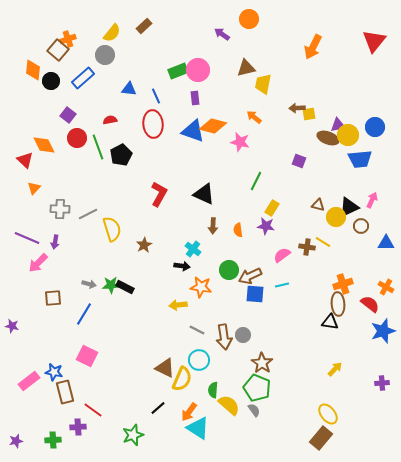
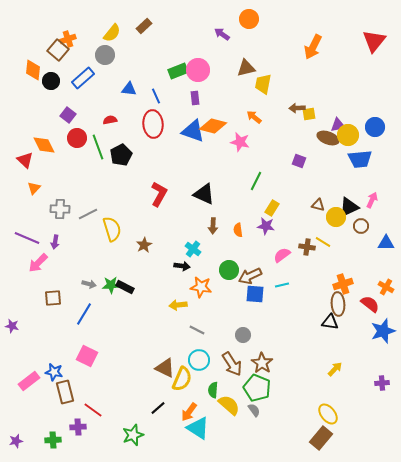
brown arrow at (224, 337): moved 8 px right, 27 px down; rotated 25 degrees counterclockwise
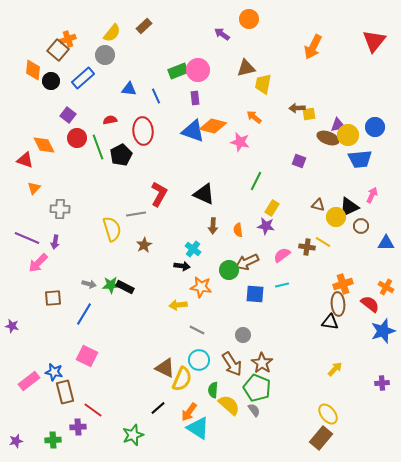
red ellipse at (153, 124): moved 10 px left, 7 px down
red triangle at (25, 160): rotated 24 degrees counterclockwise
pink arrow at (372, 200): moved 5 px up
gray line at (88, 214): moved 48 px right; rotated 18 degrees clockwise
brown arrow at (250, 276): moved 3 px left, 14 px up
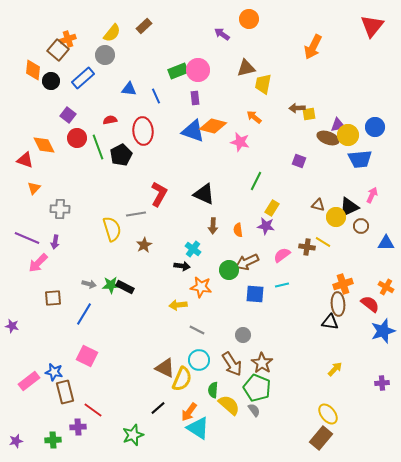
red triangle at (374, 41): moved 2 px left, 15 px up
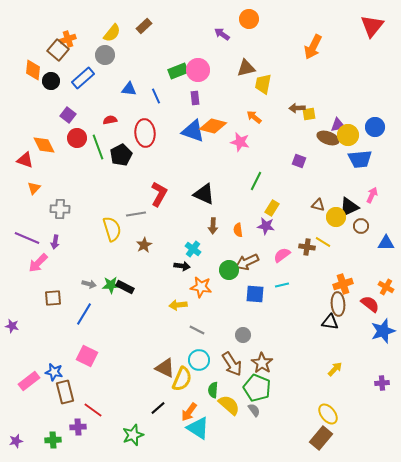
red ellipse at (143, 131): moved 2 px right, 2 px down
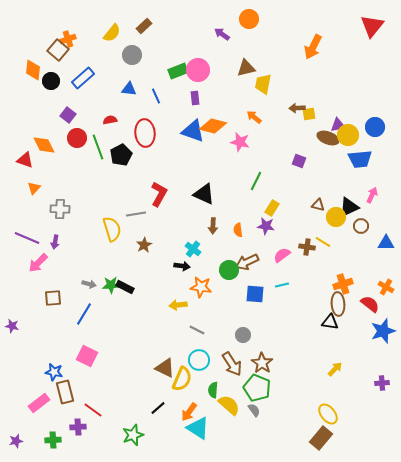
gray circle at (105, 55): moved 27 px right
pink rectangle at (29, 381): moved 10 px right, 22 px down
